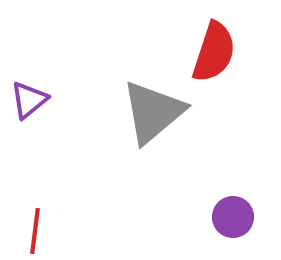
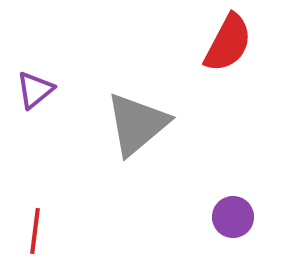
red semicircle: moved 14 px right, 9 px up; rotated 10 degrees clockwise
purple triangle: moved 6 px right, 10 px up
gray triangle: moved 16 px left, 12 px down
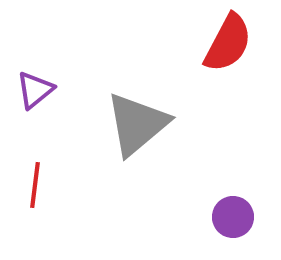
red line: moved 46 px up
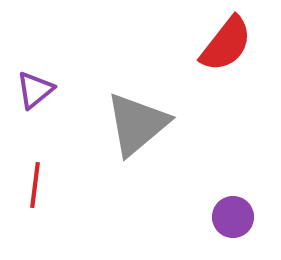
red semicircle: moved 2 px left, 1 px down; rotated 10 degrees clockwise
